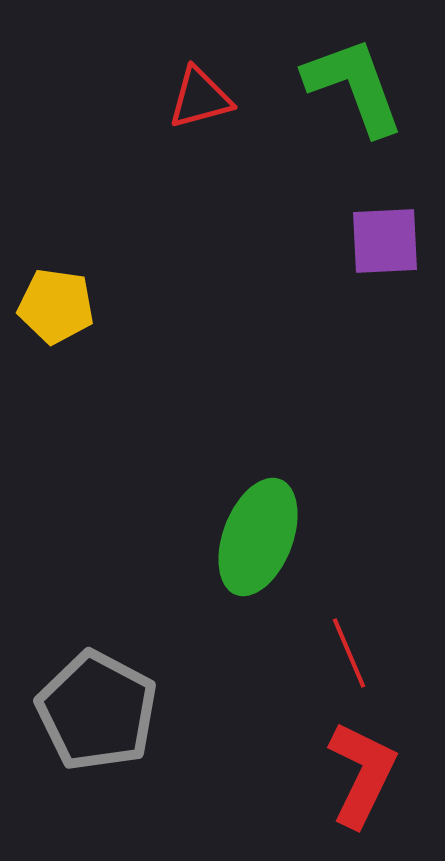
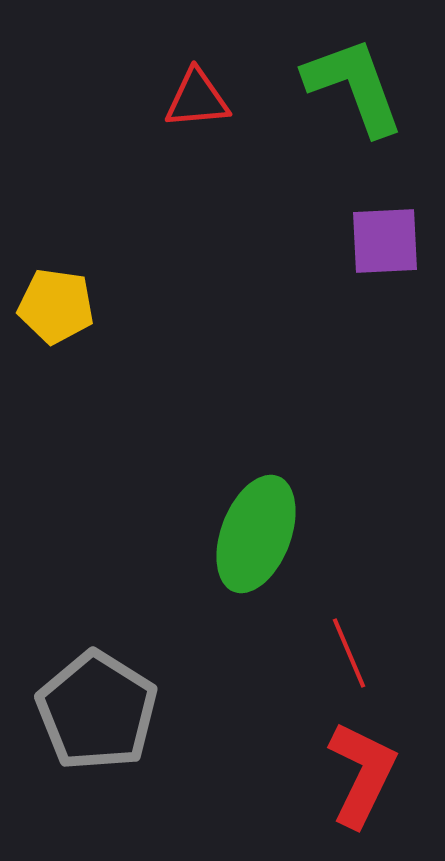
red triangle: moved 3 px left, 1 px down; rotated 10 degrees clockwise
green ellipse: moved 2 px left, 3 px up
gray pentagon: rotated 4 degrees clockwise
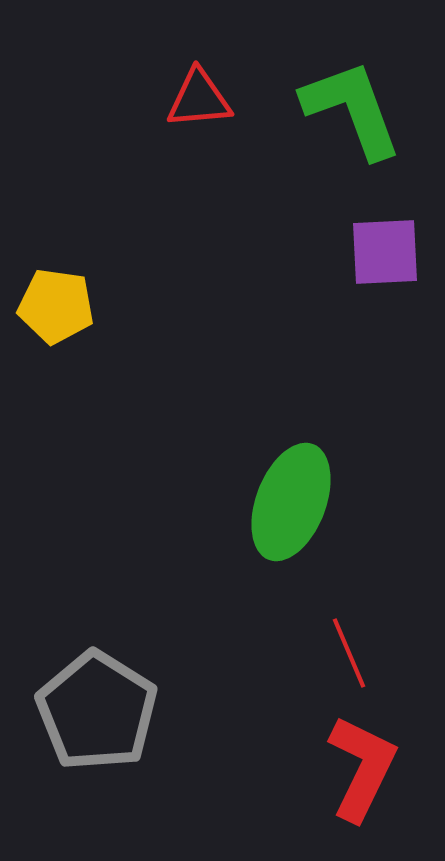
green L-shape: moved 2 px left, 23 px down
red triangle: moved 2 px right
purple square: moved 11 px down
green ellipse: moved 35 px right, 32 px up
red L-shape: moved 6 px up
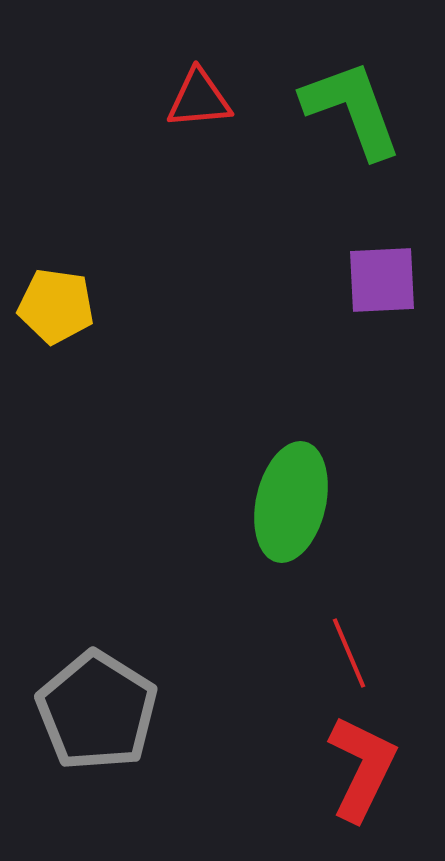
purple square: moved 3 px left, 28 px down
green ellipse: rotated 8 degrees counterclockwise
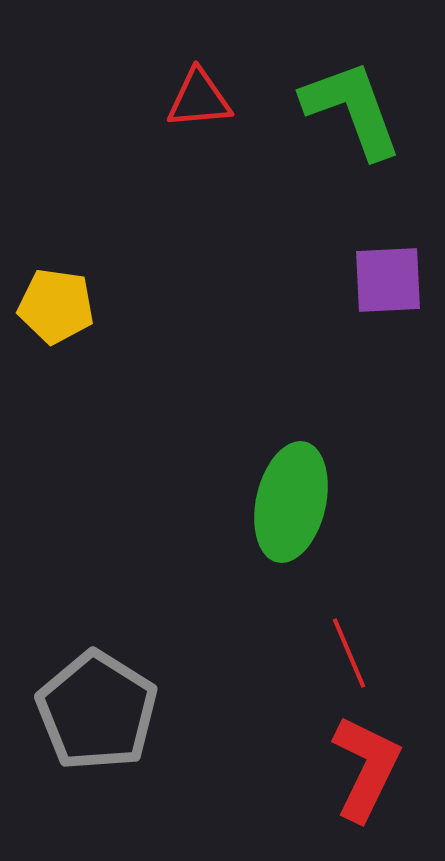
purple square: moved 6 px right
red L-shape: moved 4 px right
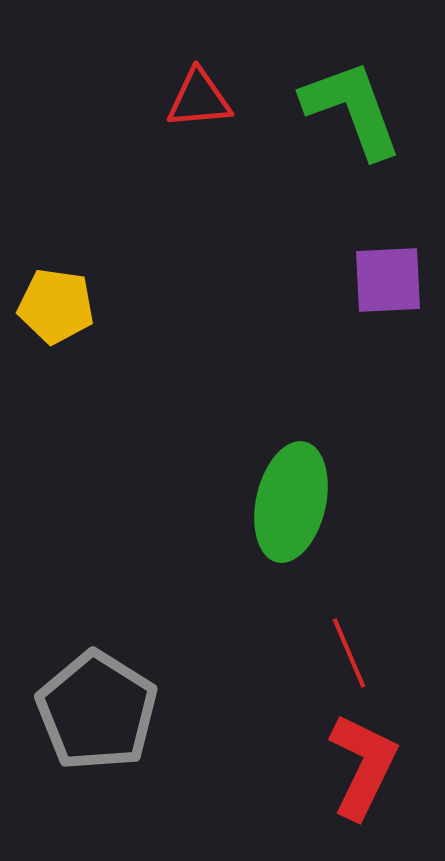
red L-shape: moved 3 px left, 2 px up
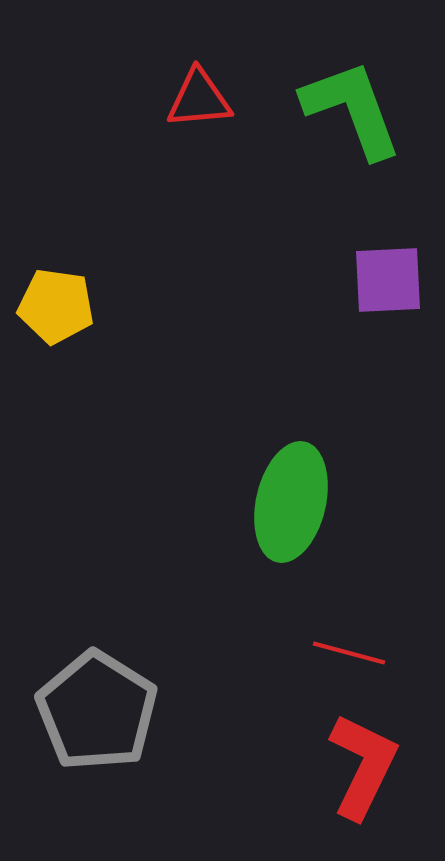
red line: rotated 52 degrees counterclockwise
